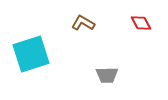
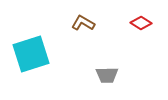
red diamond: rotated 30 degrees counterclockwise
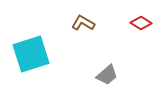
gray trapezoid: rotated 40 degrees counterclockwise
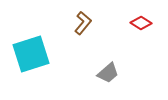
brown L-shape: rotated 100 degrees clockwise
gray trapezoid: moved 1 px right, 2 px up
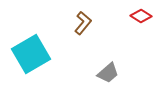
red diamond: moved 7 px up
cyan square: rotated 12 degrees counterclockwise
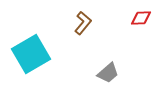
red diamond: moved 2 px down; rotated 35 degrees counterclockwise
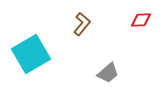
red diamond: moved 2 px down
brown L-shape: moved 1 px left, 1 px down
